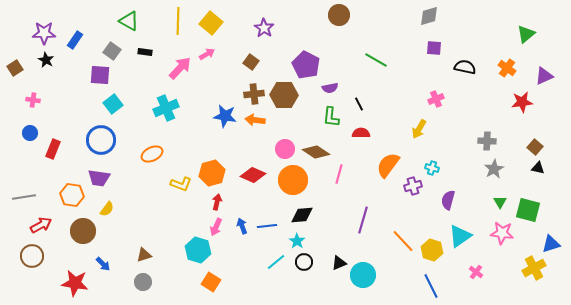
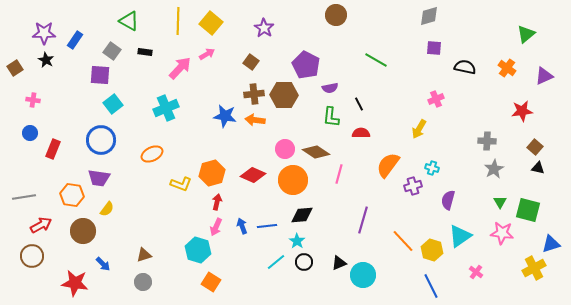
brown circle at (339, 15): moved 3 px left
red star at (522, 102): moved 9 px down
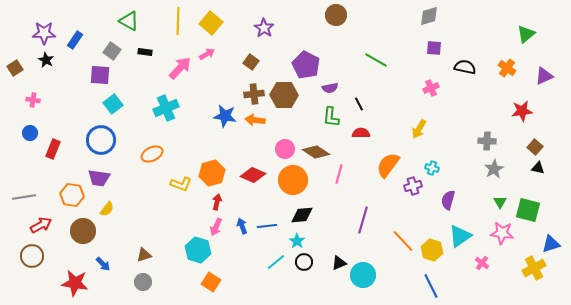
pink cross at (436, 99): moved 5 px left, 11 px up
pink cross at (476, 272): moved 6 px right, 9 px up
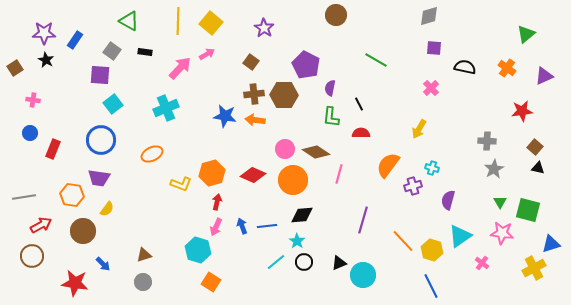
purple semicircle at (330, 88): rotated 112 degrees clockwise
pink cross at (431, 88): rotated 21 degrees counterclockwise
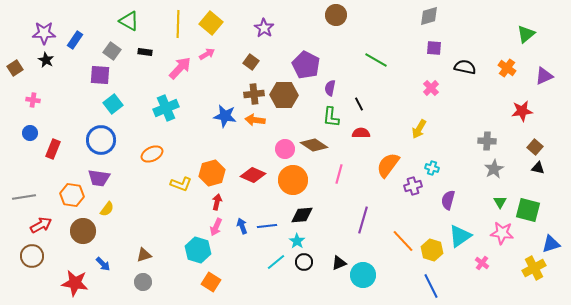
yellow line at (178, 21): moved 3 px down
brown diamond at (316, 152): moved 2 px left, 7 px up
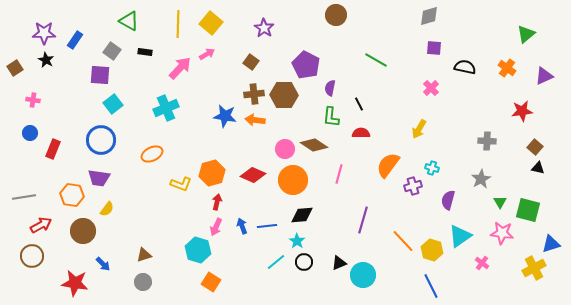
gray star at (494, 169): moved 13 px left, 10 px down
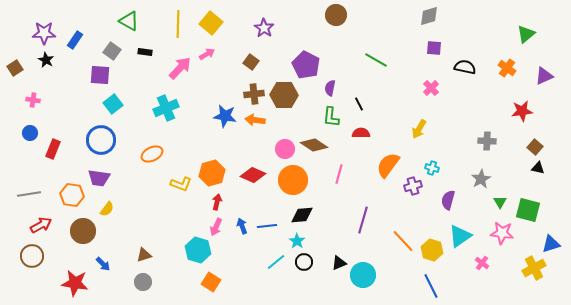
gray line at (24, 197): moved 5 px right, 3 px up
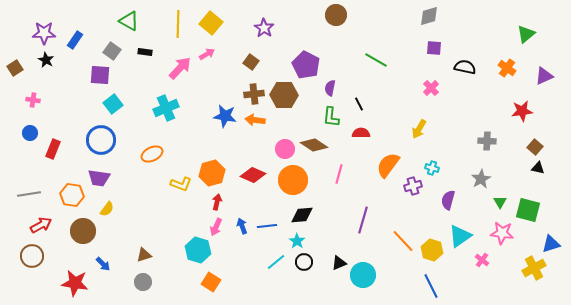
pink cross at (482, 263): moved 3 px up
